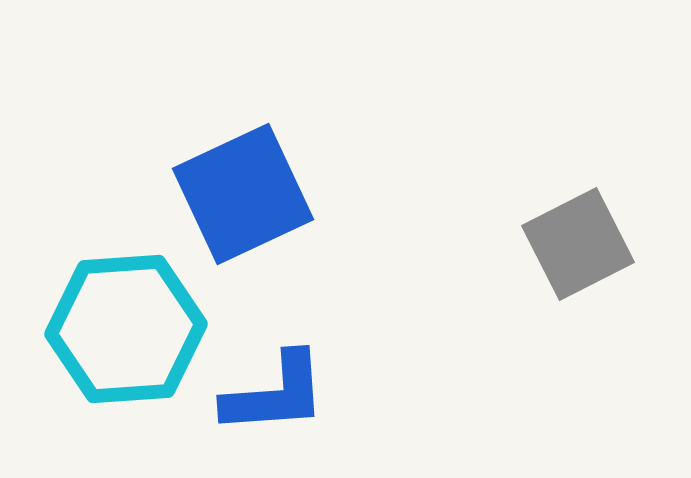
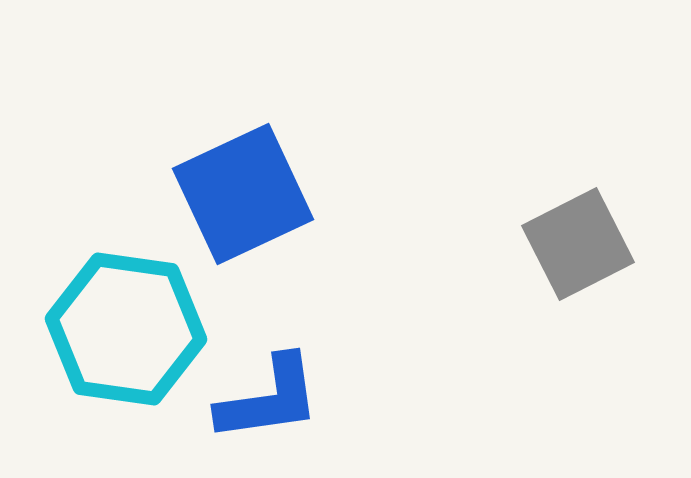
cyan hexagon: rotated 12 degrees clockwise
blue L-shape: moved 6 px left, 5 px down; rotated 4 degrees counterclockwise
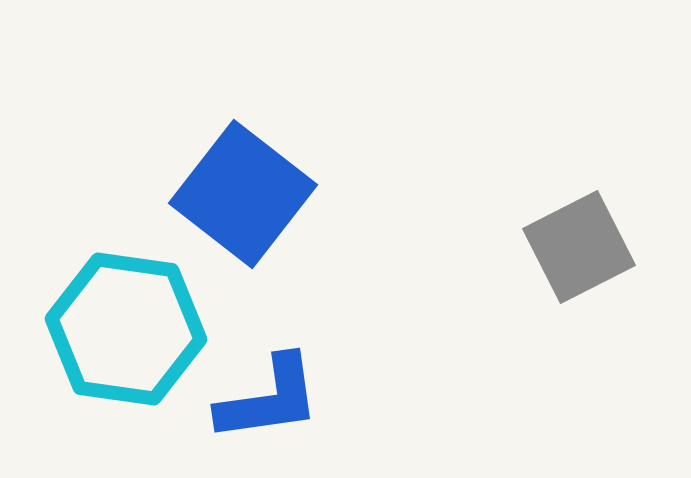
blue square: rotated 27 degrees counterclockwise
gray square: moved 1 px right, 3 px down
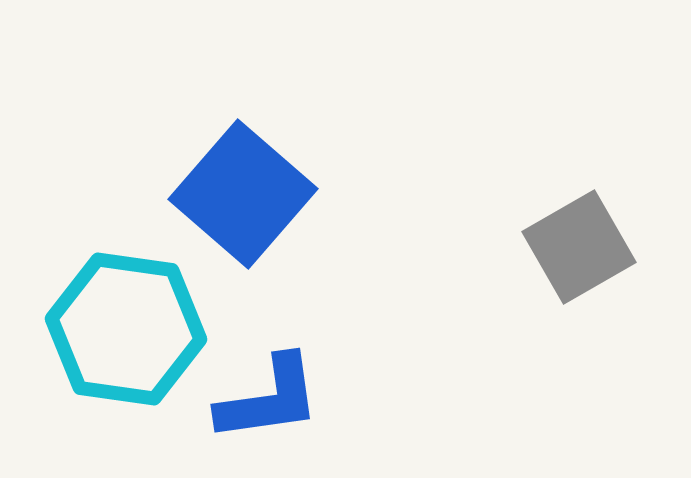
blue square: rotated 3 degrees clockwise
gray square: rotated 3 degrees counterclockwise
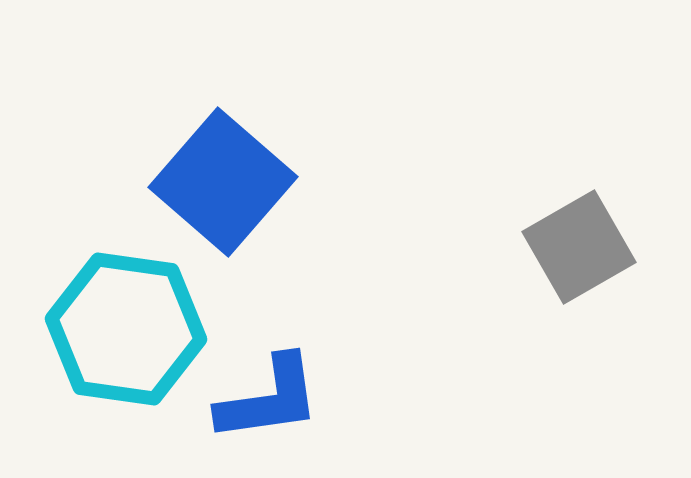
blue square: moved 20 px left, 12 px up
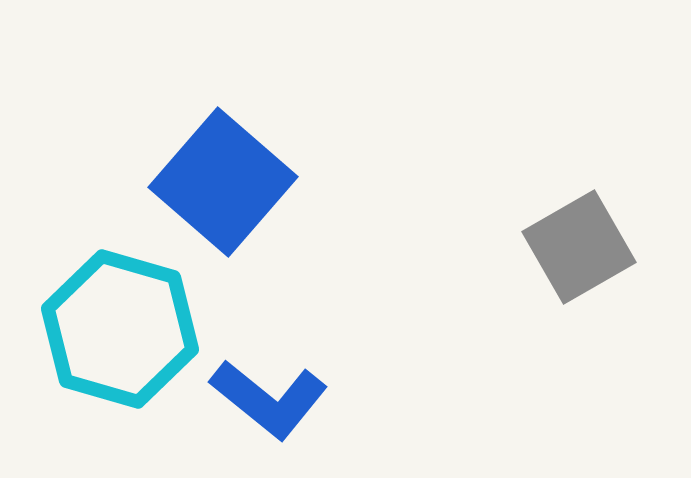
cyan hexagon: moved 6 px left; rotated 8 degrees clockwise
blue L-shape: rotated 47 degrees clockwise
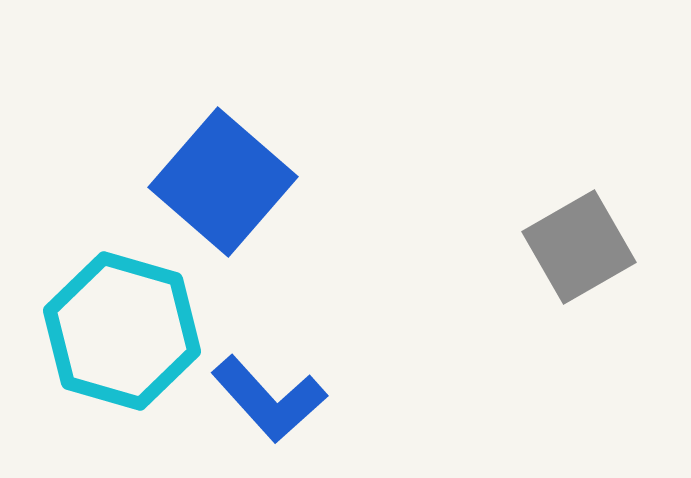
cyan hexagon: moved 2 px right, 2 px down
blue L-shape: rotated 9 degrees clockwise
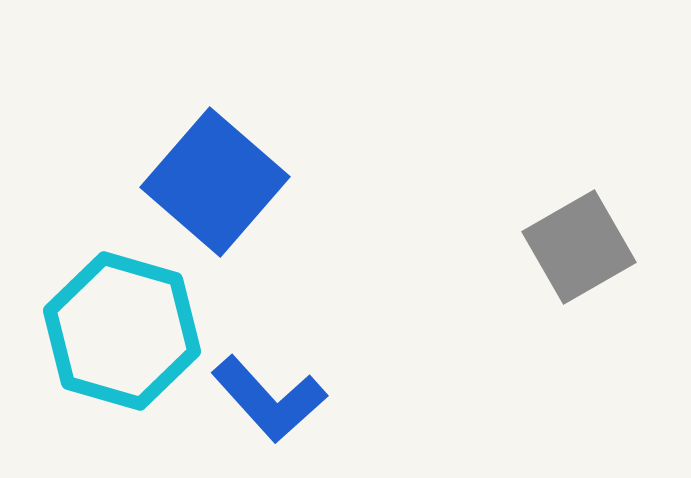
blue square: moved 8 px left
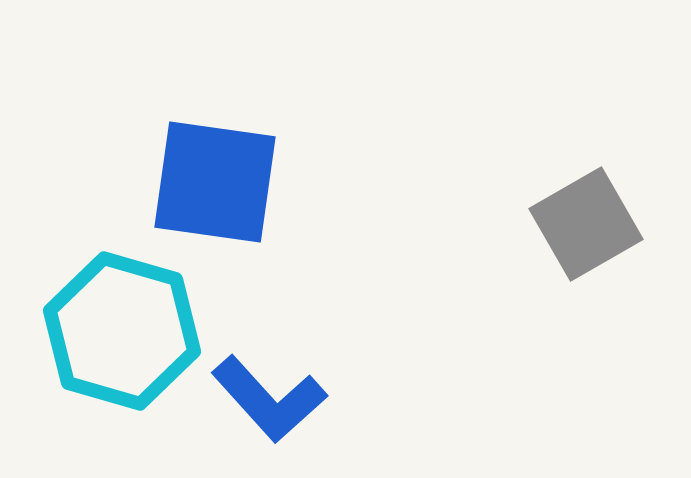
blue square: rotated 33 degrees counterclockwise
gray square: moved 7 px right, 23 px up
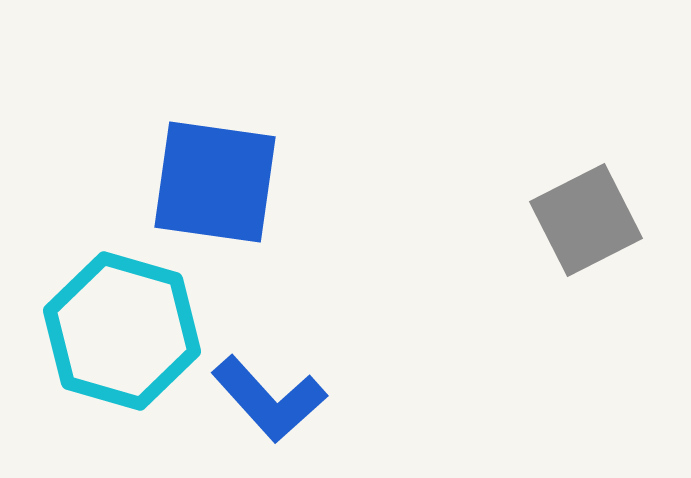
gray square: moved 4 px up; rotated 3 degrees clockwise
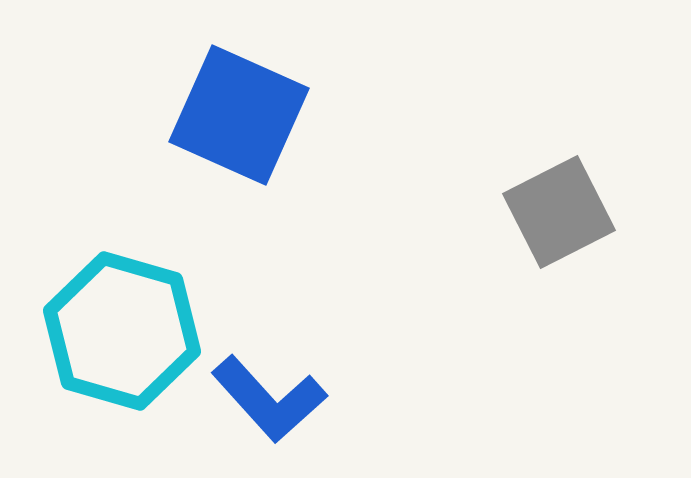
blue square: moved 24 px right, 67 px up; rotated 16 degrees clockwise
gray square: moved 27 px left, 8 px up
